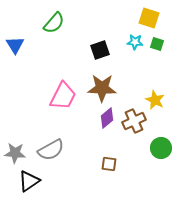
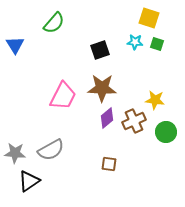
yellow star: rotated 18 degrees counterclockwise
green circle: moved 5 px right, 16 px up
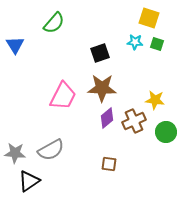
black square: moved 3 px down
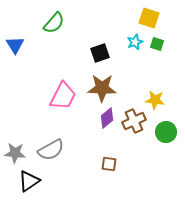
cyan star: rotated 28 degrees counterclockwise
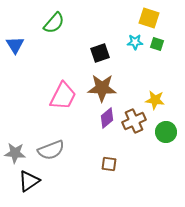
cyan star: rotated 21 degrees clockwise
gray semicircle: rotated 8 degrees clockwise
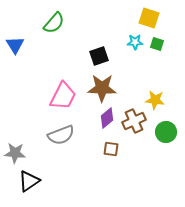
black square: moved 1 px left, 3 px down
gray semicircle: moved 10 px right, 15 px up
brown square: moved 2 px right, 15 px up
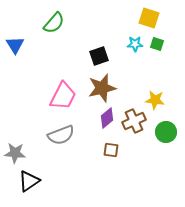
cyan star: moved 2 px down
brown star: rotated 16 degrees counterclockwise
brown square: moved 1 px down
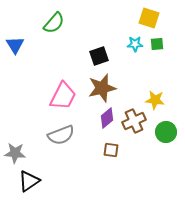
green square: rotated 24 degrees counterclockwise
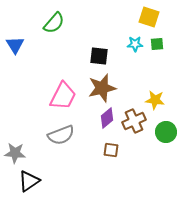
yellow square: moved 1 px up
black square: rotated 24 degrees clockwise
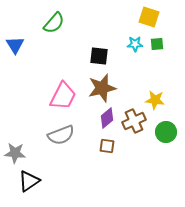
brown square: moved 4 px left, 4 px up
